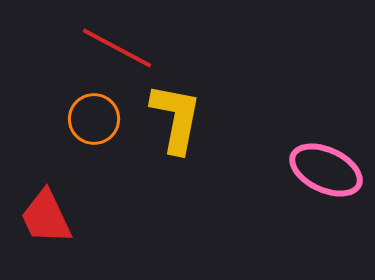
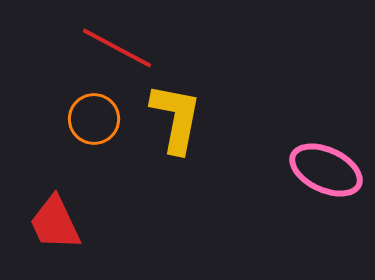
red trapezoid: moved 9 px right, 6 px down
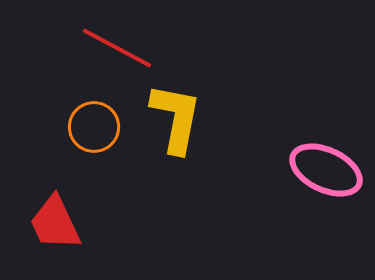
orange circle: moved 8 px down
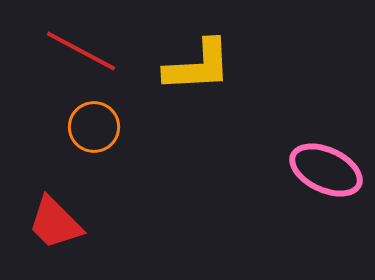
red line: moved 36 px left, 3 px down
yellow L-shape: moved 22 px right, 52 px up; rotated 76 degrees clockwise
red trapezoid: rotated 20 degrees counterclockwise
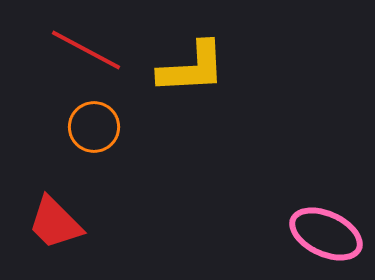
red line: moved 5 px right, 1 px up
yellow L-shape: moved 6 px left, 2 px down
pink ellipse: moved 64 px down
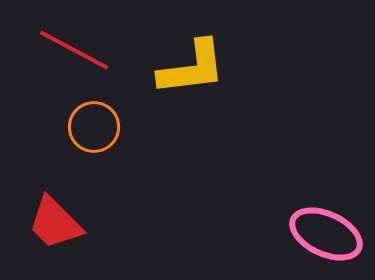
red line: moved 12 px left
yellow L-shape: rotated 4 degrees counterclockwise
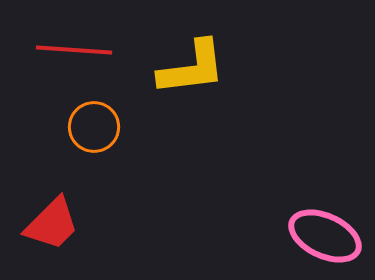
red line: rotated 24 degrees counterclockwise
red trapezoid: moved 3 px left, 1 px down; rotated 90 degrees counterclockwise
pink ellipse: moved 1 px left, 2 px down
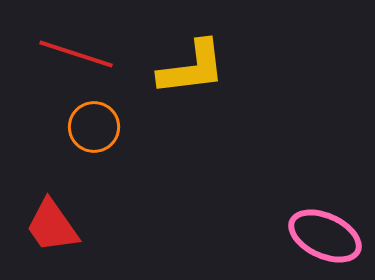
red line: moved 2 px right, 4 px down; rotated 14 degrees clockwise
red trapezoid: moved 2 px down; rotated 100 degrees clockwise
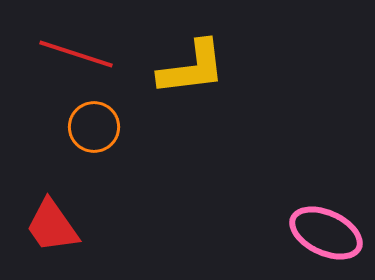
pink ellipse: moved 1 px right, 3 px up
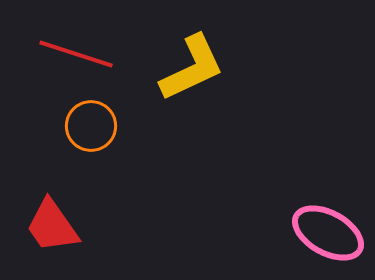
yellow L-shape: rotated 18 degrees counterclockwise
orange circle: moved 3 px left, 1 px up
pink ellipse: moved 2 px right; rotated 4 degrees clockwise
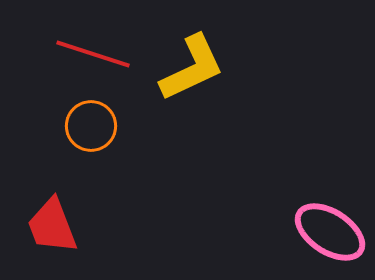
red line: moved 17 px right
red trapezoid: rotated 14 degrees clockwise
pink ellipse: moved 2 px right, 1 px up; rotated 4 degrees clockwise
